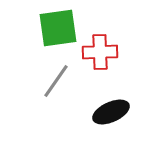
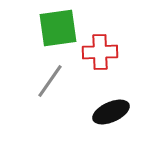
gray line: moved 6 px left
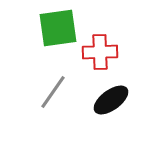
gray line: moved 3 px right, 11 px down
black ellipse: moved 12 px up; rotated 12 degrees counterclockwise
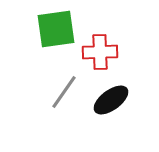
green square: moved 2 px left, 1 px down
gray line: moved 11 px right
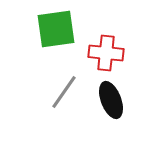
red cross: moved 6 px right, 1 px down; rotated 8 degrees clockwise
black ellipse: rotated 75 degrees counterclockwise
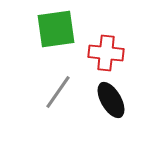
gray line: moved 6 px left
black ellipse: rotated 9 degrees counterclockwise
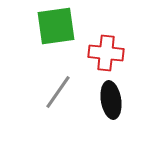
green square: moved 3 px up
black ellipse: rotated 21 degrees clockwise
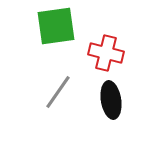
red cross: rotated 8 degrees clockwise
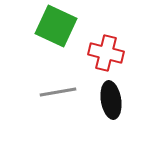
green square: rotated 33 degrees clockwise
gray line: rotated 45 degrees clockwise
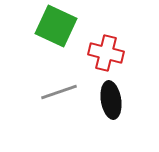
gray line: moved 1 px right; rotated 9 degrees counterclockwise
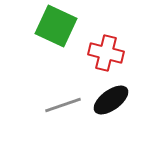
gray line: moved 4 px right, 13 px down
black ellipse: rotated 63 degrees clockwise
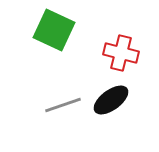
green square: moved 2 px left, 4 px down
red cross: moved 15 px right
